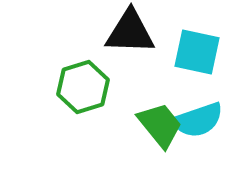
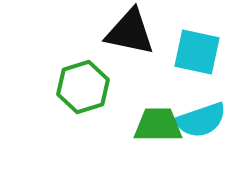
black triangle: rotated 10 degrees clockwise
cyan semicircle: moved 3 px right
green trapezoid: moved 2 px left; rotated 51 degrees counterclockwise
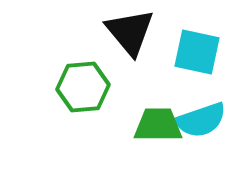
black triangle: rotated 38 degrees clockwise
green hexagon: rotated 12 degrees clockwise
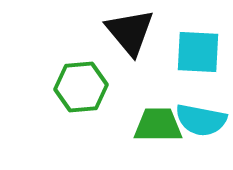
cyan square: moved 1 px right; rotated 9 degrees counterclockwise
green hexagon: moved 2 px left
cyan semicircle: rotated 30 degrees clockwise
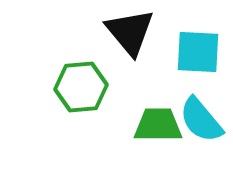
cyan semicircle: rotated 39 degrees clockwise
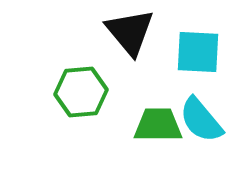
green hexagon: moved 5 px down
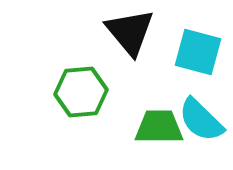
cyan square: rotated 12 degrees clockwise
cyan semicircle: rotated 6 degrees counterclockwise
green trapezoid: moved 1 px right, 2 px down
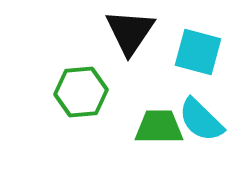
black triangle: rotated 14 degrees clockwise
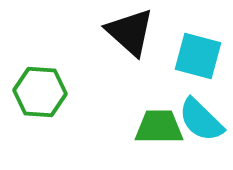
black triangle: rotated 22 degrees counterclockwise
cyan square: moved 4 px down
green hexagon: moved 41 px left; rotated 9 degrees clockwise
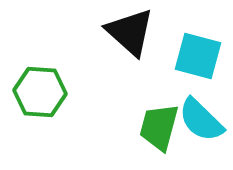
green trapezoid: rotated 75 degrees counterclockwise
